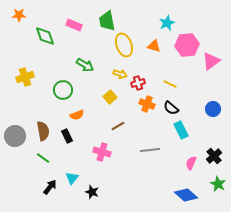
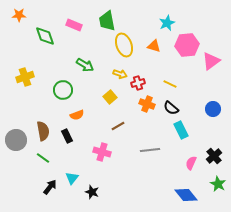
gray circle: moved 1 px right, 4 px down
blue diamond: rotated 10 degrees clockwise
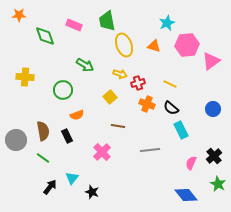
yellow cross: rotated 24 degrees clockwise
brown line: rotated 40 degrees clockwise
pink cross: rotated 30 degrees clockwise
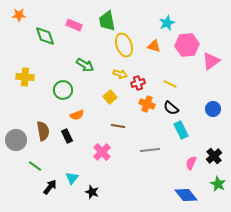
green line: moved 8 px left, 8 px down
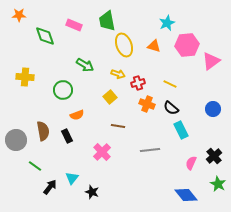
yellow arrow: moved 2 px left
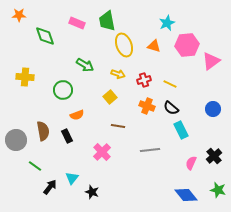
pink rectangle: moved 3 px right, 2 px up
red cross: moved 6 px right, 3 px up
orange cross: moved 2 px down
green star: moved 6 px down; rotated 14 degrees counterclockwise
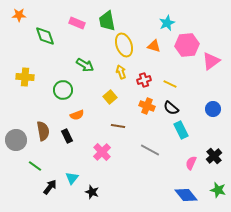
yellow arrow: moved 3 px right, 2 px up; rotated 128 degrees counterclockwise
gray line: rotated 36 degrees clockwise
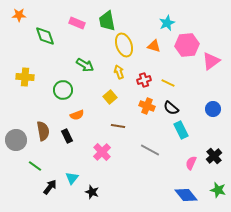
yellow arrow: moved 2 px left
yellow line: moved 2 px left, 1 px up
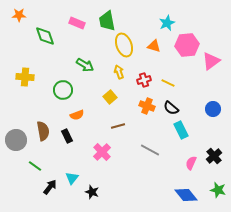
brown line: rotated 24 degrees counterclockwise
